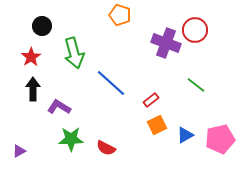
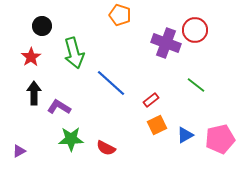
black arrow: moved 1 px right, 4 px down
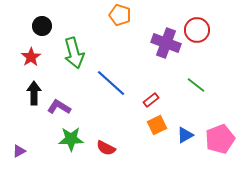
red circle: moved 2 px right
pink pentagon: rotated 8 degrees counterclockwise
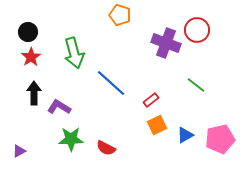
black circle: moved 14 px left, 6 px down
pink pentagon: rotated 8 degrees clockwise
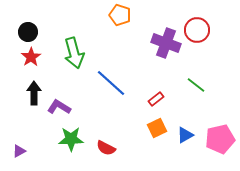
red rectangle: moved 5 px right, 1 px up
orange square: moved 3 px down
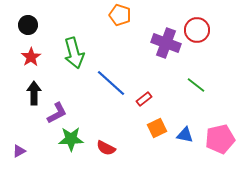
black circle: moved 7 px up
red rectangle: moved 12 px left
purple L-shape: moved 2 px left, 6 px down; rotated 120 degrees clockwise
blue triangle: rotated 42 degrees clockwise
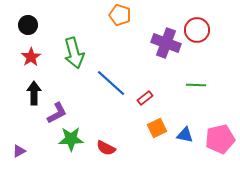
green line: rotated 36 degrees counterclockwise
red rectangle: moved 1 px right, 1 px up
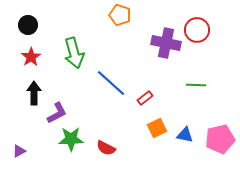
purple cross: rotated 8 degrees counterclockwise
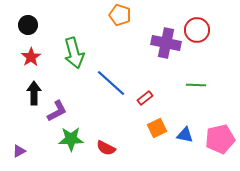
purple L-shape: moved 2 px up
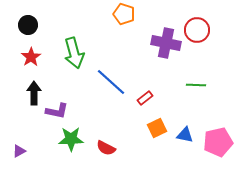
orange pentagon: moved 4 px right, 1 px up
blue line: moved 1 px up
purple L-shape: rotated 40 degrees clockwise
pink pentagon: moved 2 px left, 3 px down
